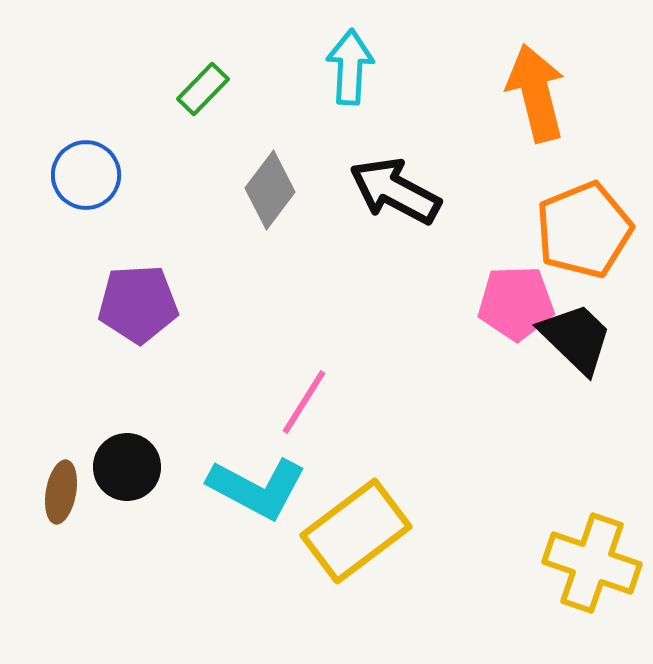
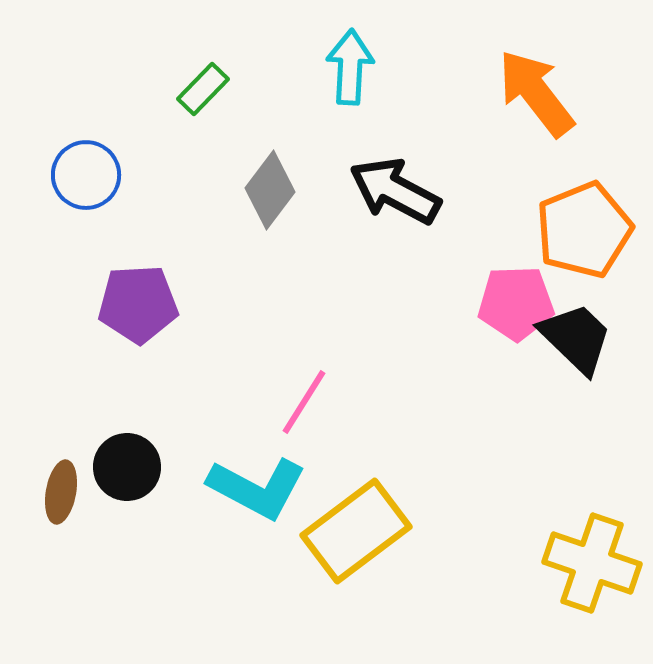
orange arrow: rotated 24 degrees counterclockwise
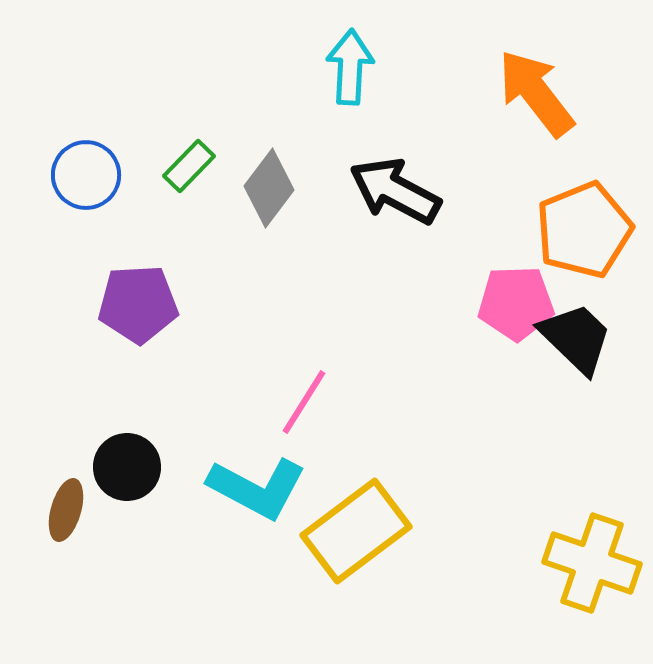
green rectangle: moved 14 px left, 77 px down
gray diamond: moved 1 px left, 2 px up
brown ellipse: moved 5 px right, 18 px down; rotated 6 degrees clockwise
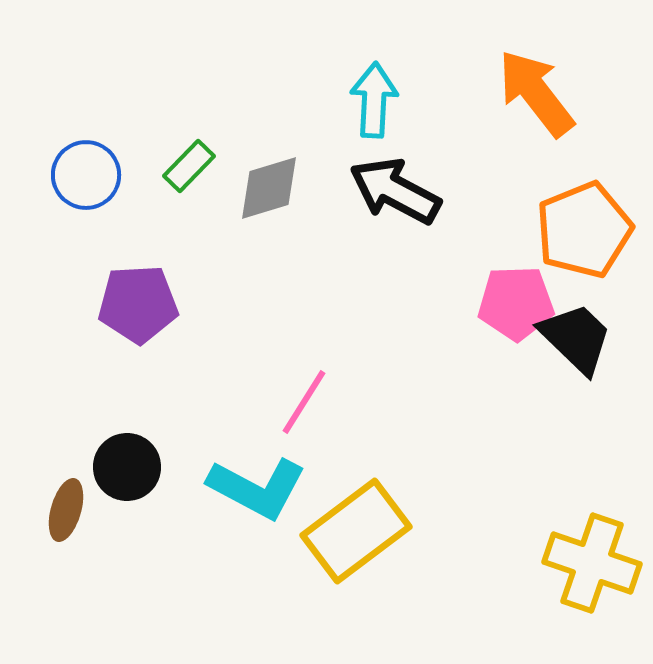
cyan arrow: moved 24 px right, 33 px down
gray diamond: rotated 36 degrees clockwise
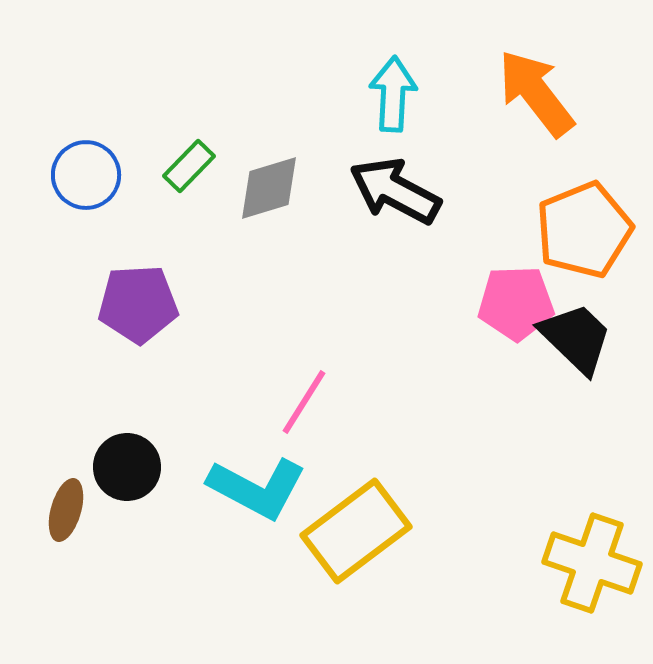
cyan arrow: moved 19 px right, 6 px up
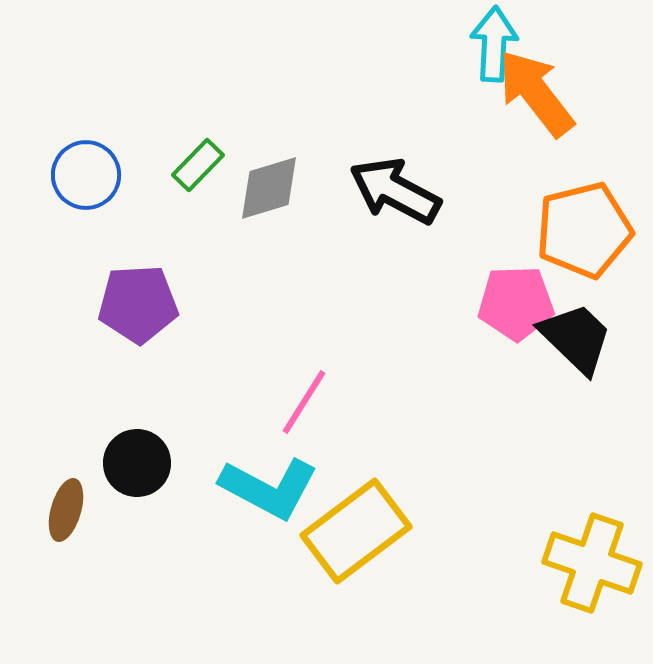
cyan arrow: moved 101 px right, 50 px up
green rectangle: moved 9 px right, 1 px up
orange pentagon: rotated 8 degrees clockwise
black circle: moved 10 px right, 4 px up
cyan L-shape: moved 12 px right
